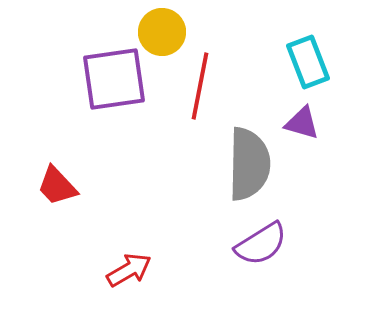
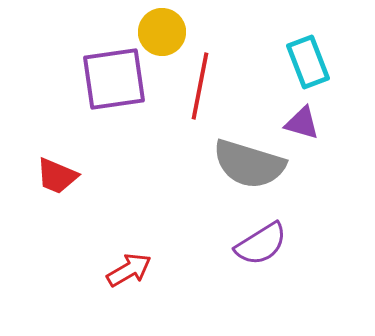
gray semicircle: rotated 106 degrees clockwise
red trapezoid: moved 10 px up; rotated 24 degrees counterclockwise
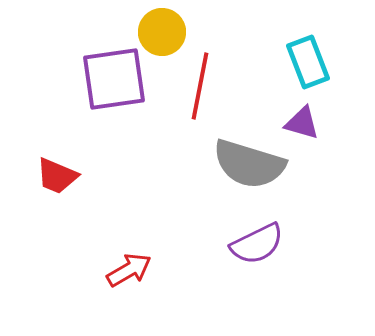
purple semicircle: moved 4 px left; rotated 6 degrees clockwise
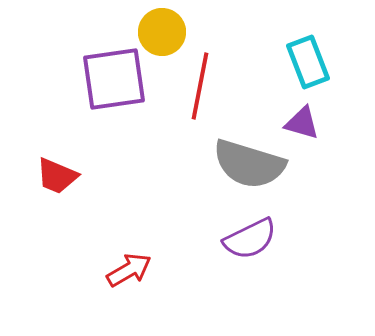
purple semicircle: moved 7 px left, 5 px up
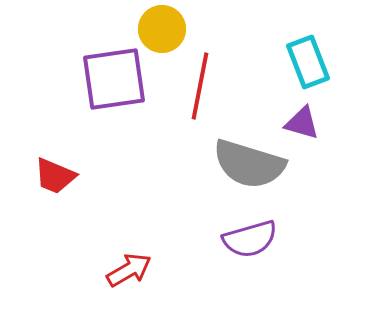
yellow circle: moved 3 px up
red trapezoid: moved 2 px left
purple semicircle: rotated 10 degrees clockwise
